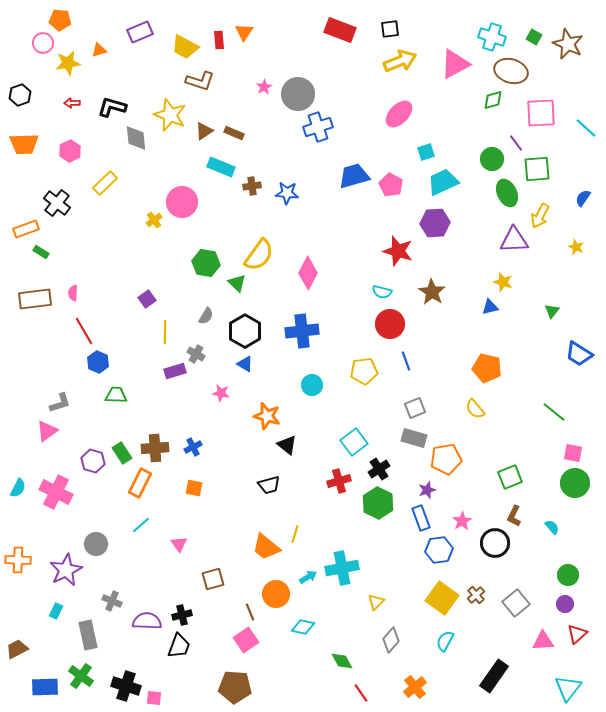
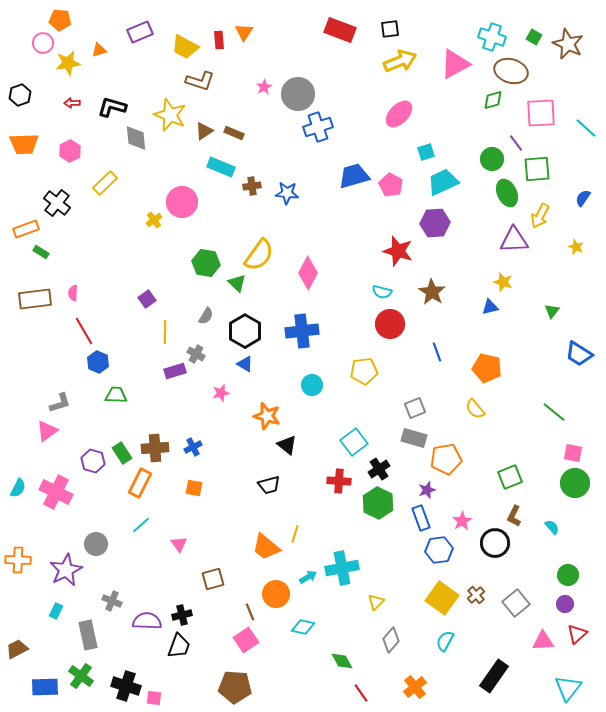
blue line at (406, 361): moved 31 px right, 9 px up
pink star at (221, 393): rotated 24 degrees counterclockwise
red cross at (339, 481): rotated 20 degrees clockwise
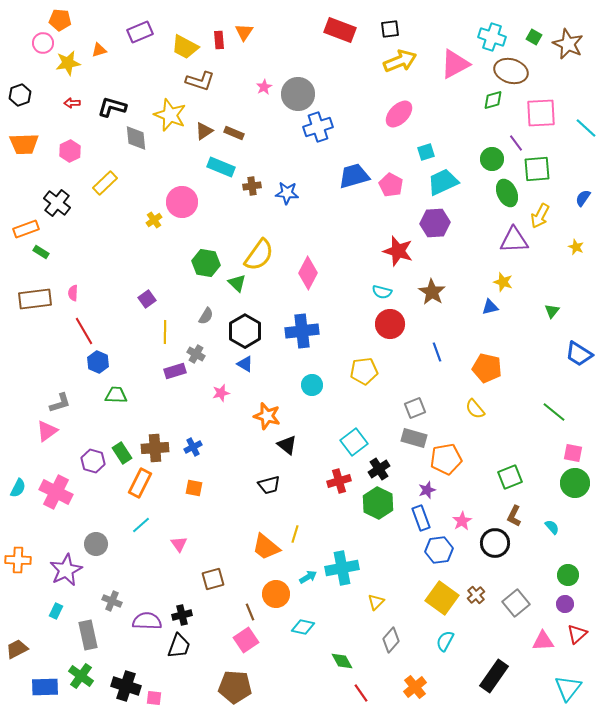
red cross at (339, 481): rotated 20 degrees counterclockwise
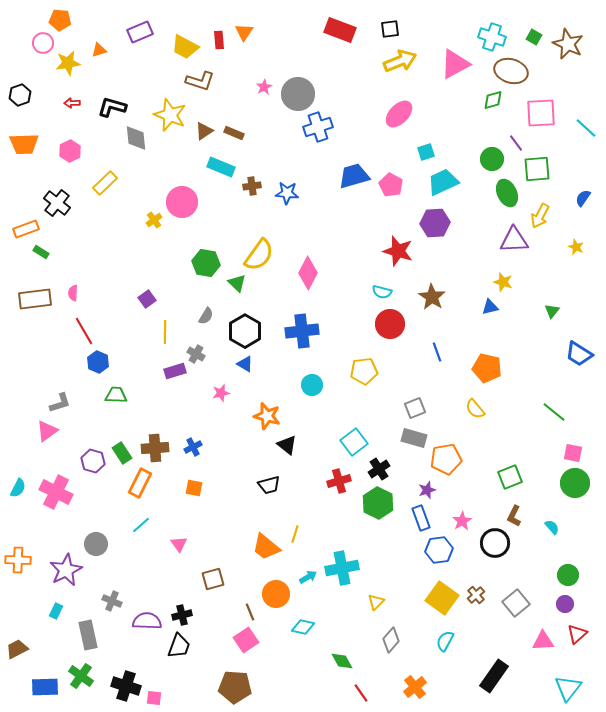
brown star at (432, 292): moved 5 px down
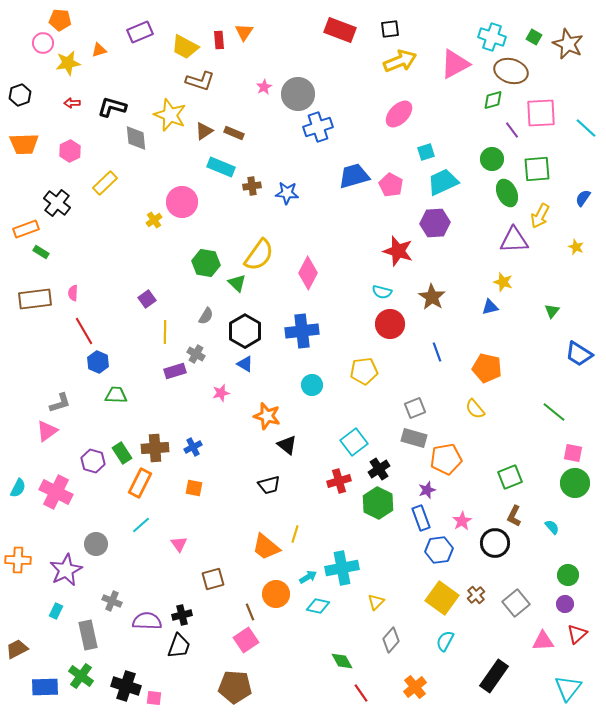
purple line at (516, 143): moved 4 px left, 13 px up
cyan diamond at (303, 627): moved 15 px right, 21 px up
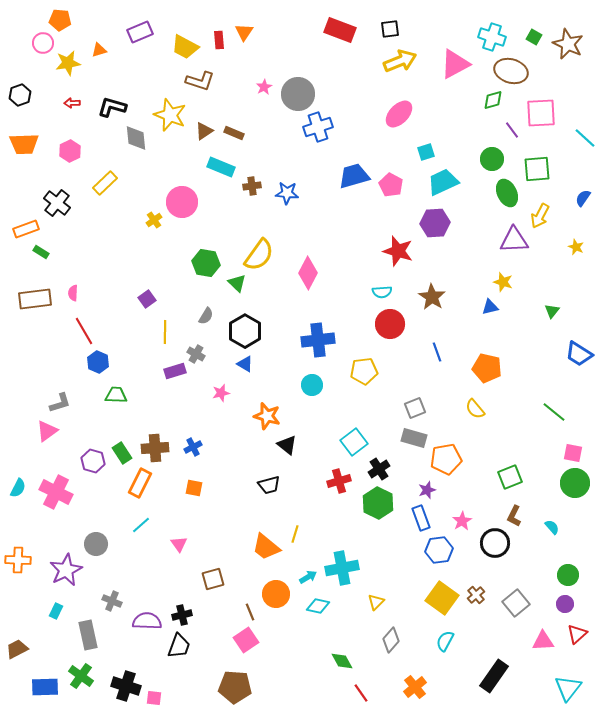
cyan line at (586, 128): moved 1 px left, 10 px down
cyan semicircle at (382, 292): rotated 18 degrees counterclockwise
blue cross at (302, 331): moved 16 px right, 9 px down
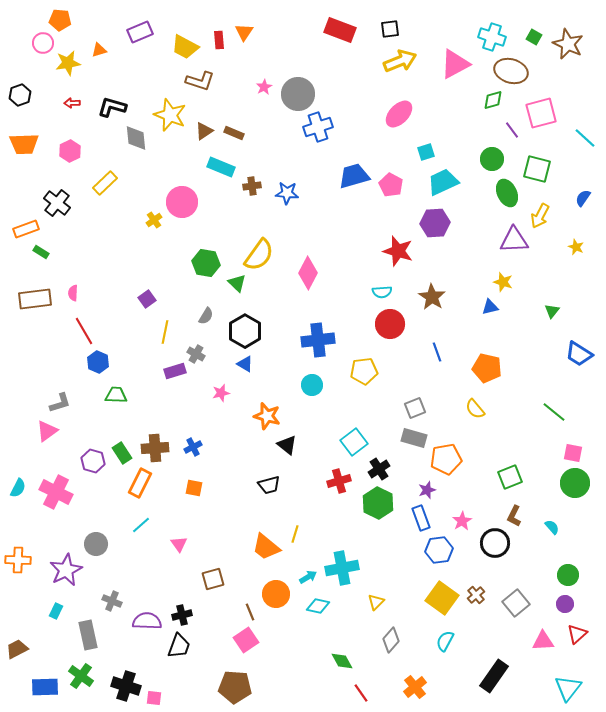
pink square at (541, 113): rotated 12 degrees counterclockwise
green square at (537, 169): rotated 20 degrees clockwise
yellow line at (165, 332): rotated 10 degrees clockwise
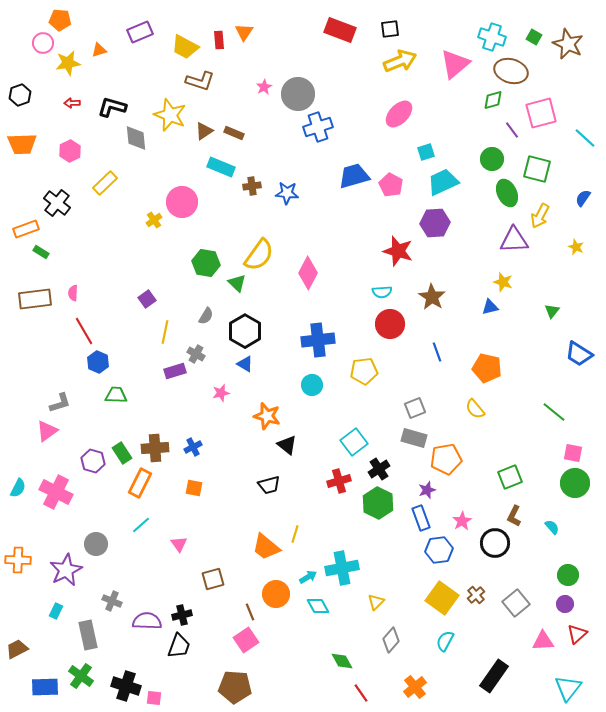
pink triangle at (455, 64): rotated 12 degrees counterclockwise
orange trapezoid at (24, 144): moved 2 px left
cyan diamond at (318, 606): rotated 50 degrees clockwise
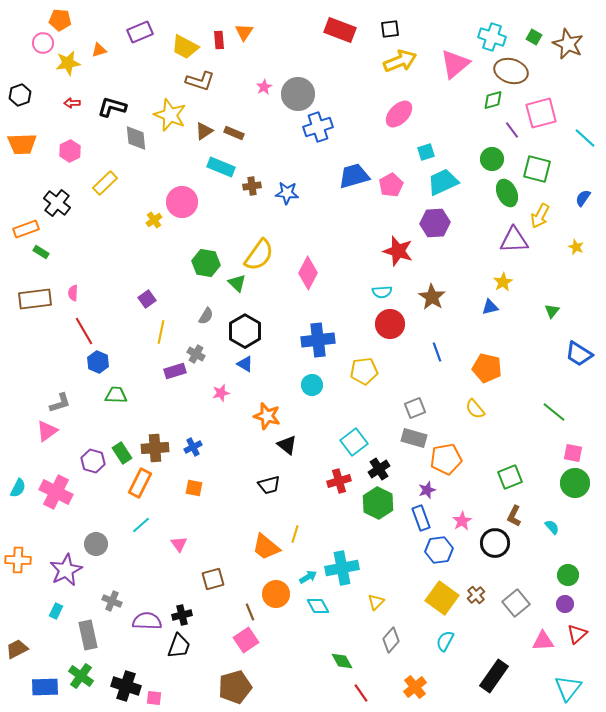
pink pentagon at (391, 185): rotated 15 degrees clockwise
yellow star at (503, 282): rotated 24 degrees clockwise
yellow line at (165, 332): moved 4 px left
brown pentagon at (235, 687): rotated 20 degrees counterclockwise
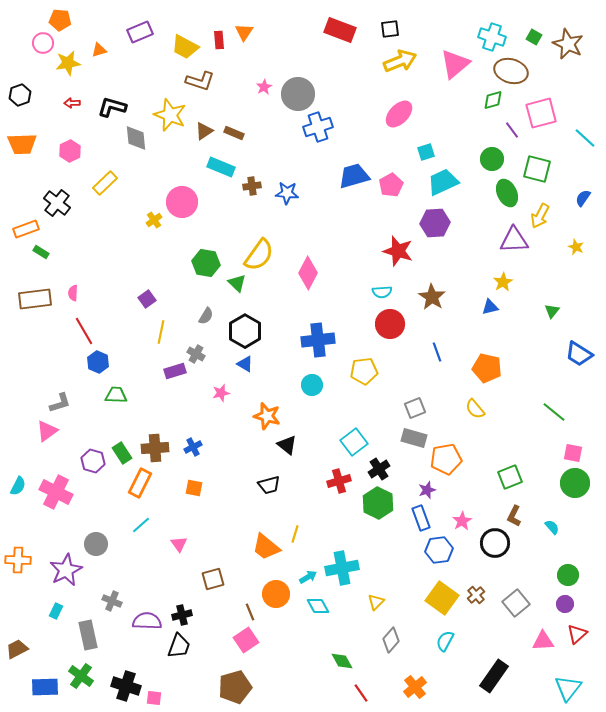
cyan semicircle at (18, 488): moved 2 px up
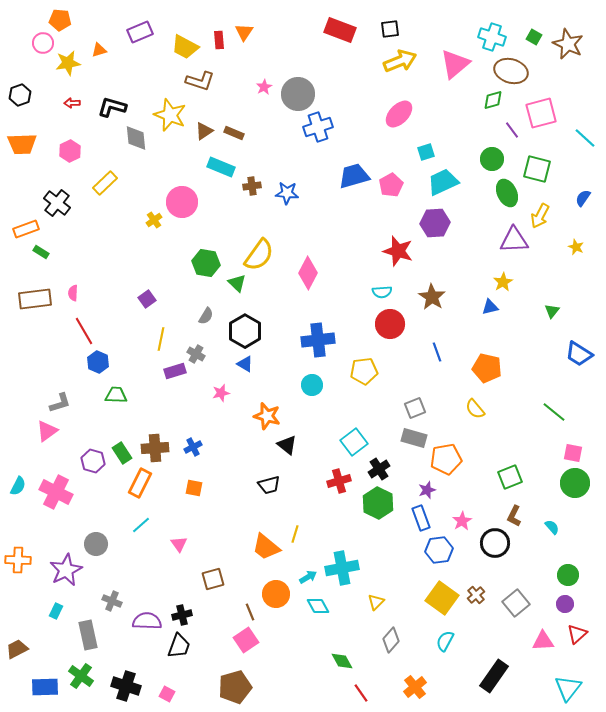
yellow line at (161, 332): moved 7 px down
pink square at (154, 698): moved 13 px right, 4 px up; rotated 21 degrees clockwise
